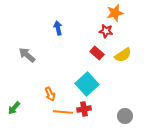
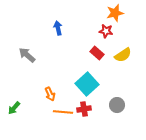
gray circle: moved 8 px left, 11 px up
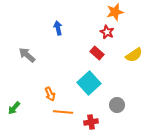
orange star: moved 1 px up
red star: moved 1 px right, 1 px down; rotated 16 degrees clockwise
yellow semicircle: moved 11 px right
cyan square: moved 2 px right, 1 px up
red cross: moved 7 px right, 13 px down
